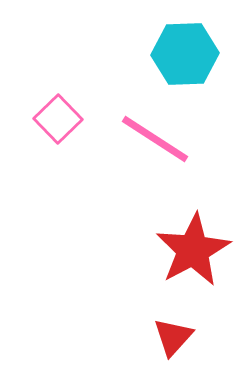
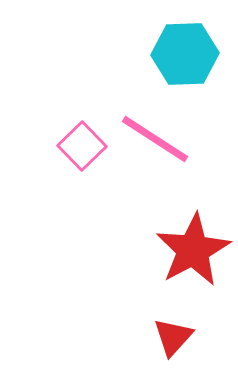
pink square: moved 24 px right, 27 px down
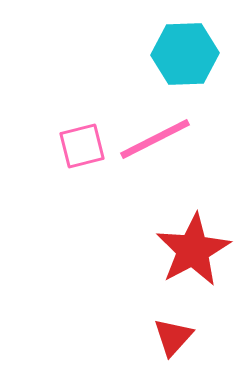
pink line: rotated 60 degrees counterclockwise
pink square: rotated 30 degrees clockwise
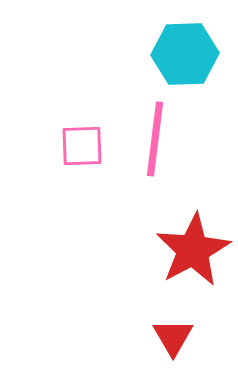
pink line: rotated 56 degrees counterclockwise
pink square: rotated 12 degrees clockwise
red triangle: rotated 12 degrees counterclockwise
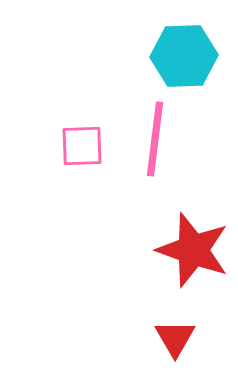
cyan hexagon: moved 1 px left, 2 px down
red star: rotated 24 degrees counterclockwise
red triangle: moved 2 px right, 1 px down
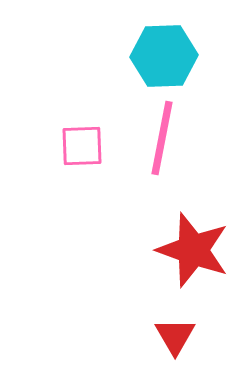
cyan hexagon: moved 20 px left
pink line: moved 7 px right, 1 px up; rotated 4 degrees clockwise
red triangle: moved 2 px up
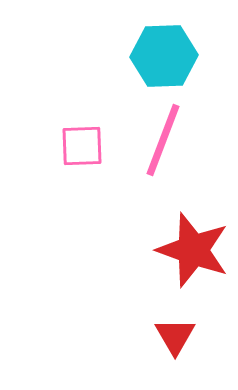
pink line: moved 1 px right, 2 px down; rotated 10 degrees clockwise
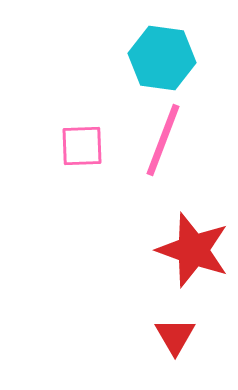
cyan hexagon: moved 2 px left, 2 px down; rotated 10 degrees clockwise
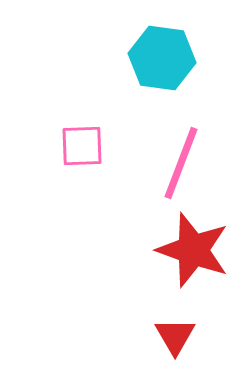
pink line: moved 18 px right, 23 px down
